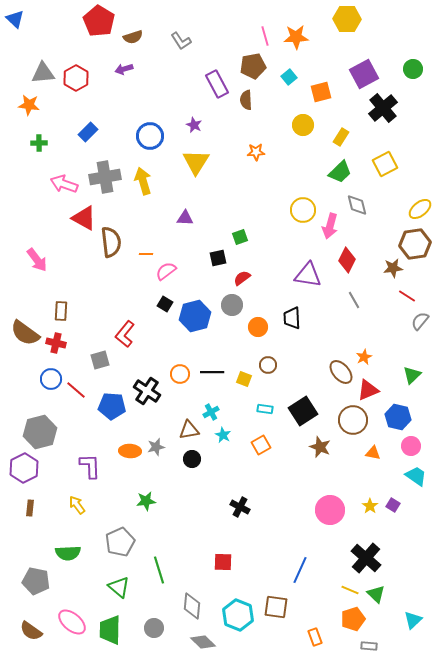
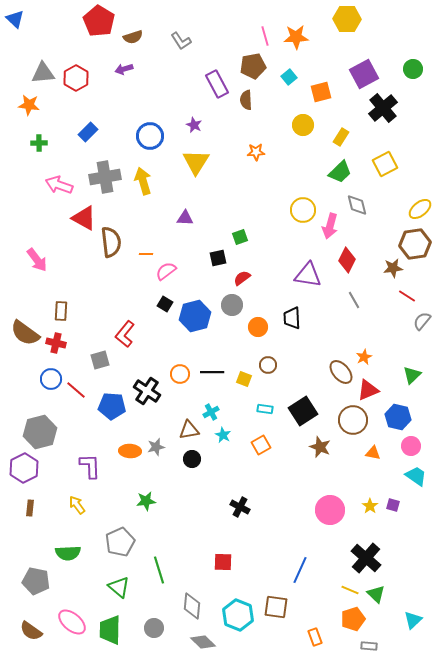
pink arrow at (64, 184): moved 5 px left, 1 px down
gray semicircle at (420, 321): moved 2 px right
purple square at (393, 505): rotated 16 degrees counterclockwise
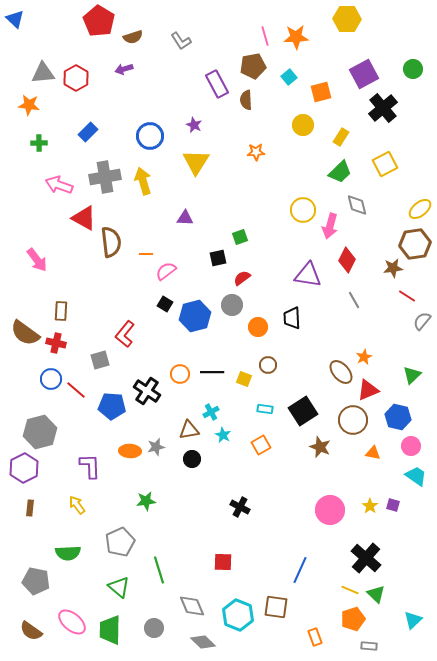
gray diamond at (192, 606): rotated 28 degrees counterclockwise
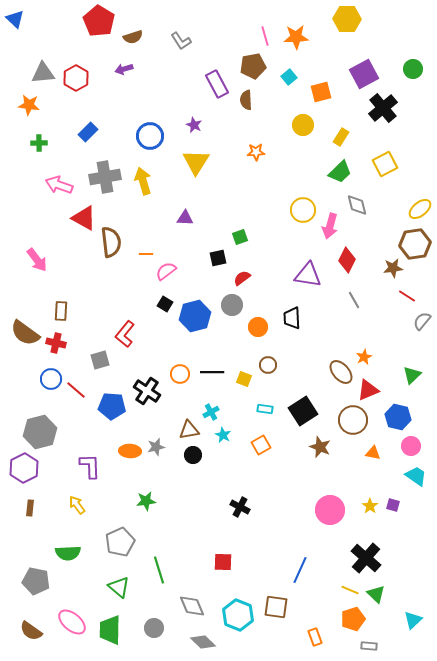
black circle at (192, 459): moved 1 px right, 4 px up
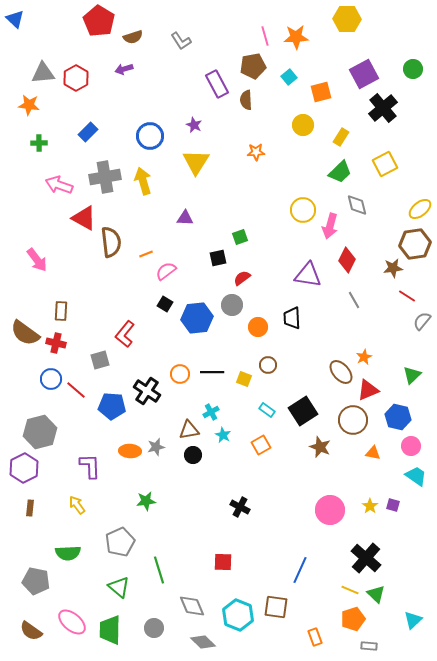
orange line at (146, 254): rotated 24 degrees counterclockwise
blue hexagon at (195, 316): moved 2 px right, 2 px down; rotated 8 degrees clockwise
cyan rectangle at (265, 409): moved 2 px right, 1 px down; rotated 28 degrees clockwise
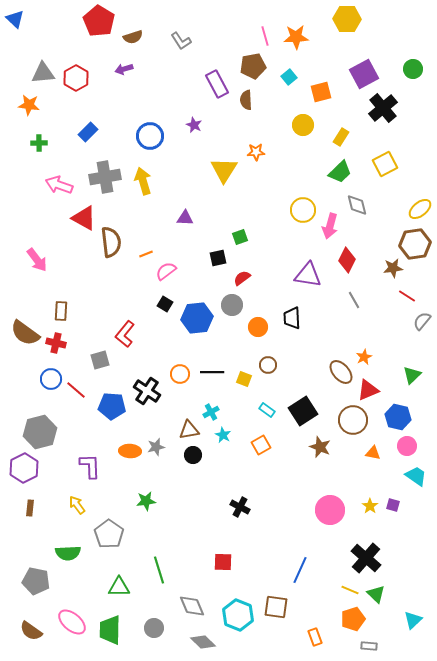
yellow triangle at (196, 162): moved 28 px right, 8 px down
pink circle at (411, 446): moved 4 px left
gray pentagon at (120, 542): moved 11 px left, 8 px up; rotated 12 degrees counterclockwise
green triangle at (119, 587): rotated 40 degrees counterclockwise
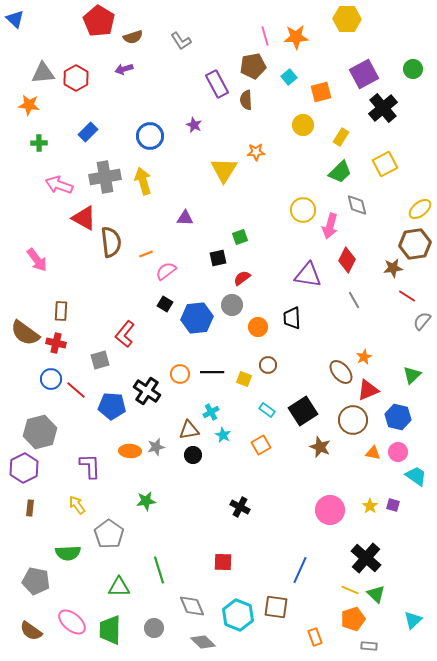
pink circle at (407, 446): moved 9 px left, 6 px down
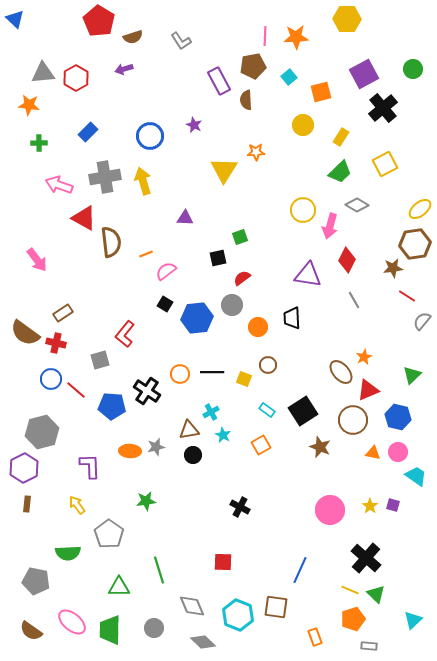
pink line at (265, 36): rotated 18 degrees clockwise
purple rectangle at (217, 84): moved 2 px right, 3 px up
gray diamond at (357, 205): rotated 45 degrees counterclockwise
brown rectangle at (61, 311): moved 2 px right, 2 px down; rotated 54 degrees clockwise
gray hexagon at (40, 432): moved 2 px right
brown rectangle at (30, 508): moved 3 px left, 4 px up
